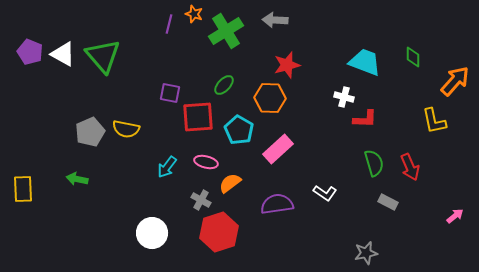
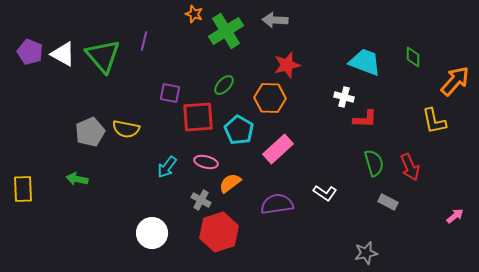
purple line: moved 25 px left, 17 px down
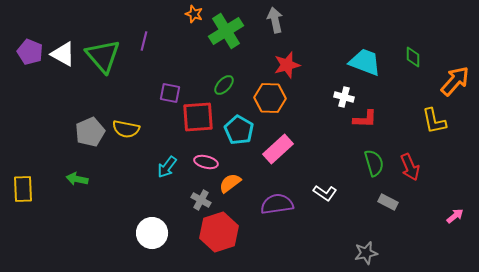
gray arrow: rotated 75 degrees clockwise
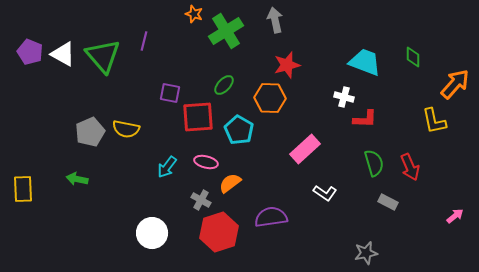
orange arrow: moved 3 px down
pink rectangle: moved 27 px right
purple semicircle: moved 6 px left, 13 px down
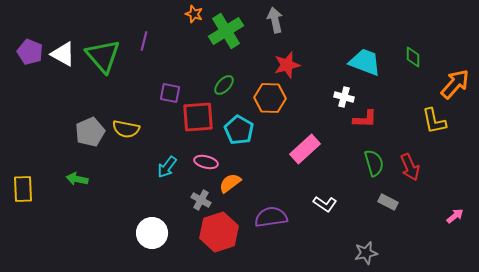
white L-shape: moved 11 px down
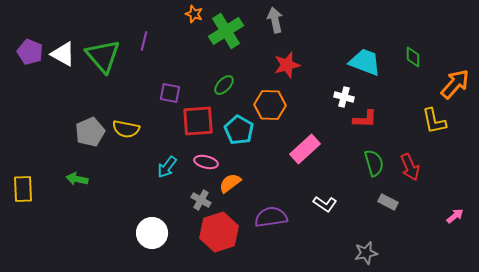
orange hexagon: moved 7 px down
red square: moved 4 px down
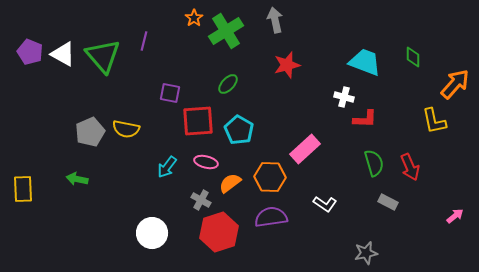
orange star: moved 4 px down; rotated 18 degrees clockwise
green ellipse: moved 4 px right, 1 px up
orange hexagon: moved 72 px down
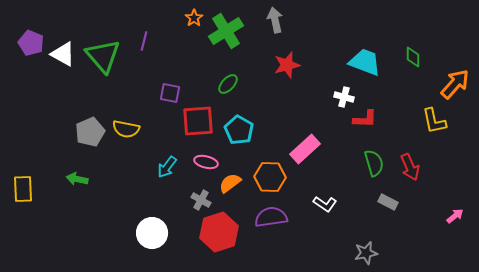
purple pentagon: moved 1 px right, 9 px up
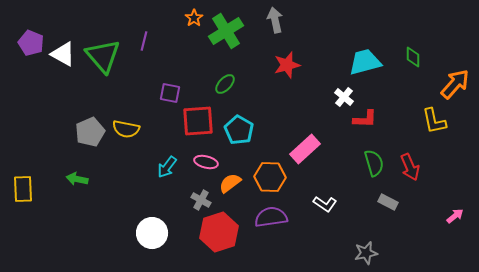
cyan trapezoid: rotated 36 degrees counterclockwise
green ellipse: moved 3 px left
white cross: rotated 24 degrees clockwise
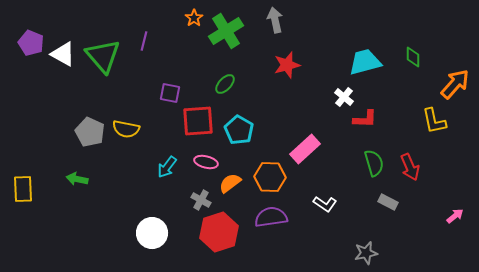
gray pentagon: rotated 24 degrees counterclockwise
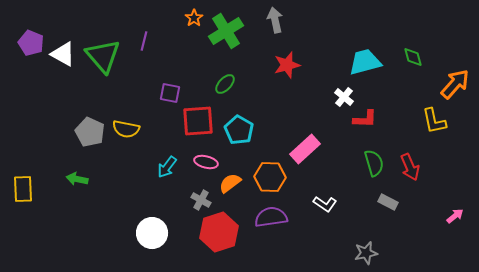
green diamond: rotated 15 degrees counterclockwise
